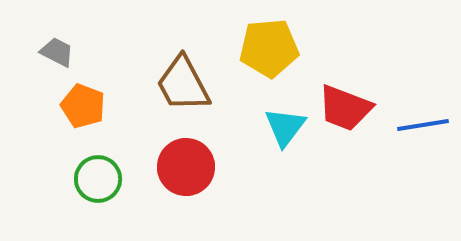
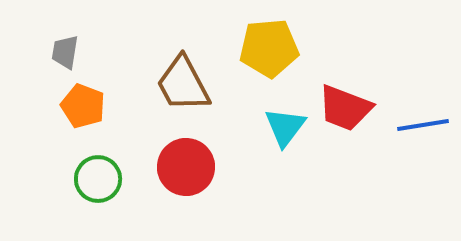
gray trapezoid: moved 8 px right; rotated 108 degrees counterclockwise
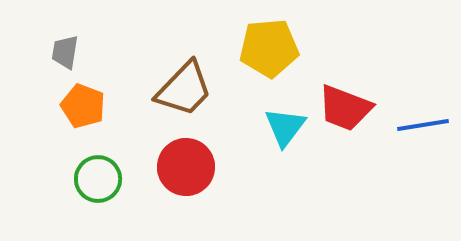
brown trapezoid: moved 1 px right, 5 px down; rotated 108 degrees counterclockwise
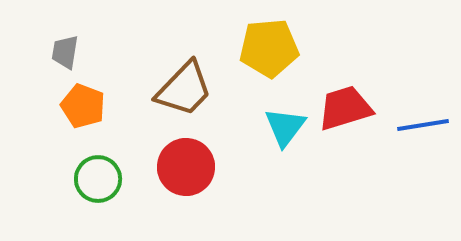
red trapezoid: rotated 142 degrees clockwise
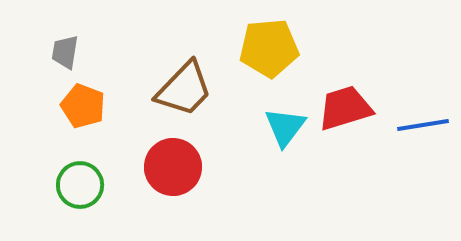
red circle: moved 13 px left
green circle: moved 18 px left, 6 px down
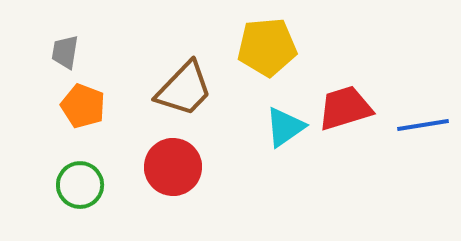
yellow pentagon: moved 2 px left, 1 px up
cyan triangle: rotated 18 degrees clockwise
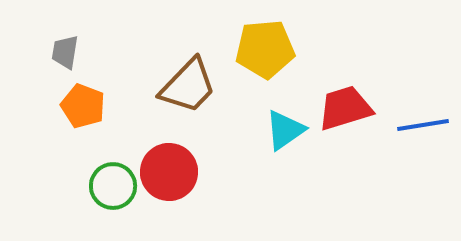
yellow pentagon: moved 2 px left, 2 px down
brown trapezoid: moved 4 px right, 3 px up
cyan triangle: moved 3 px down
red circle: moved 4 px left, 5 px down
green circle: moved 33 px right, 1 px down
